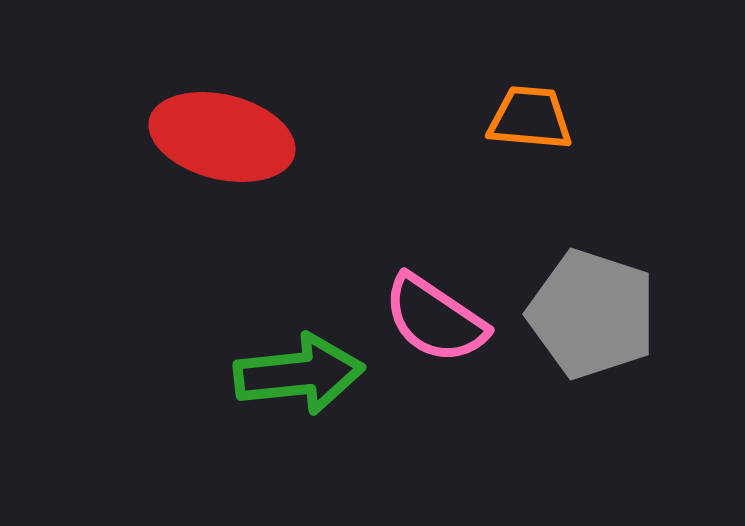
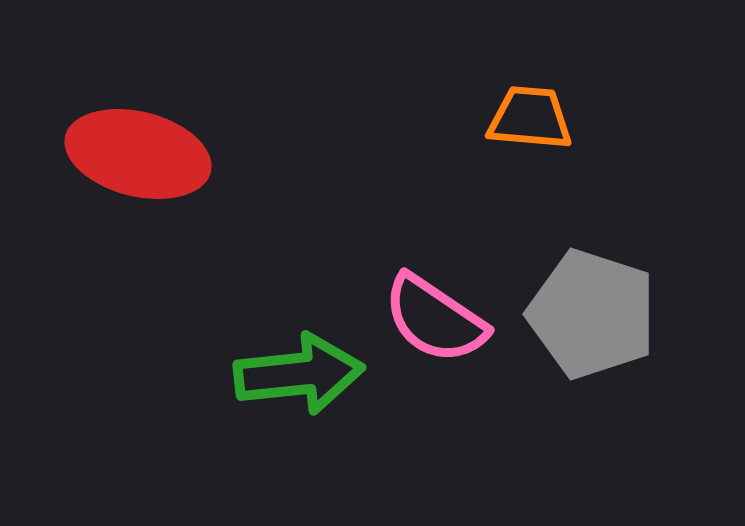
red ellipse: moved 84 px left, 17 px down
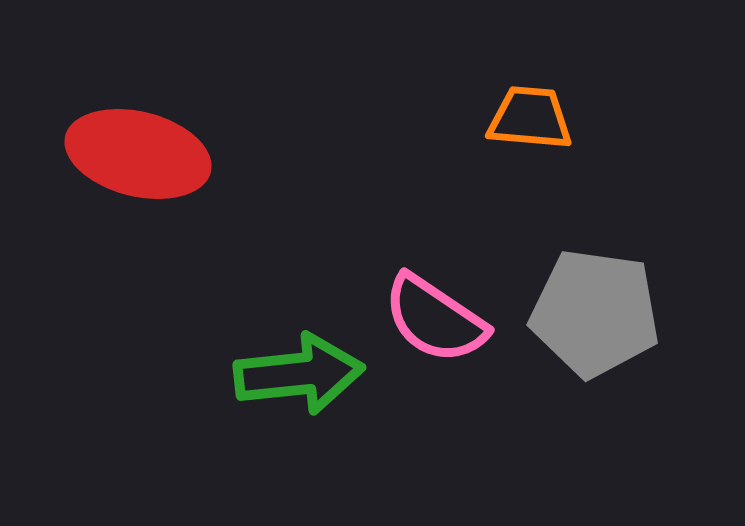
gray pentagon: moved 3 px right, 1 px up; rotated 10 degrees counterclockwise
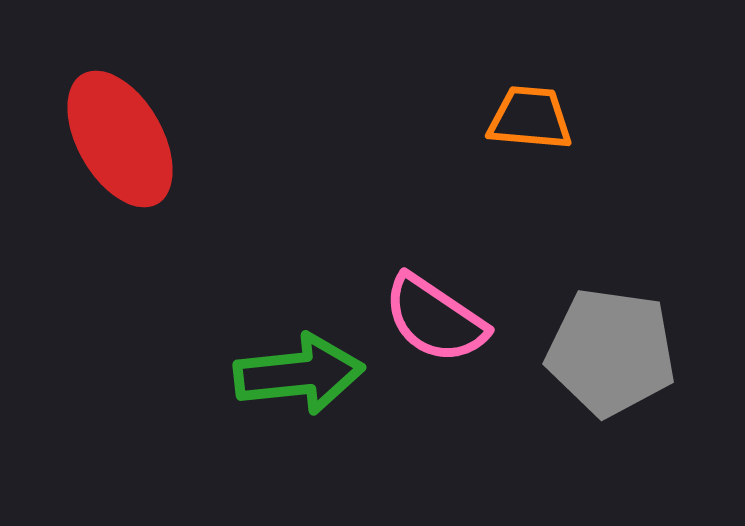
red ellipse: moved 18 px left, 15 px up; rotated 46 degrees clockwise
gray pentagon: moved 16 px right, 39 px down
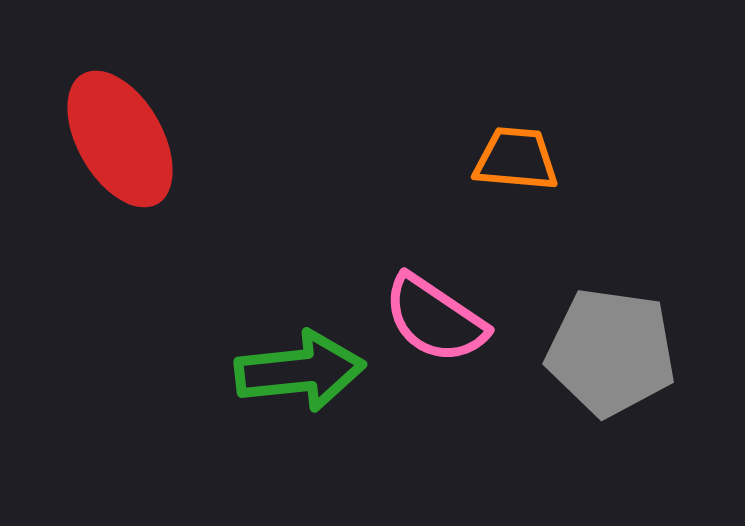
orange trapezoid: moved 14 px left, 41 px down
green arrow: moved 1 px right, 3 px up
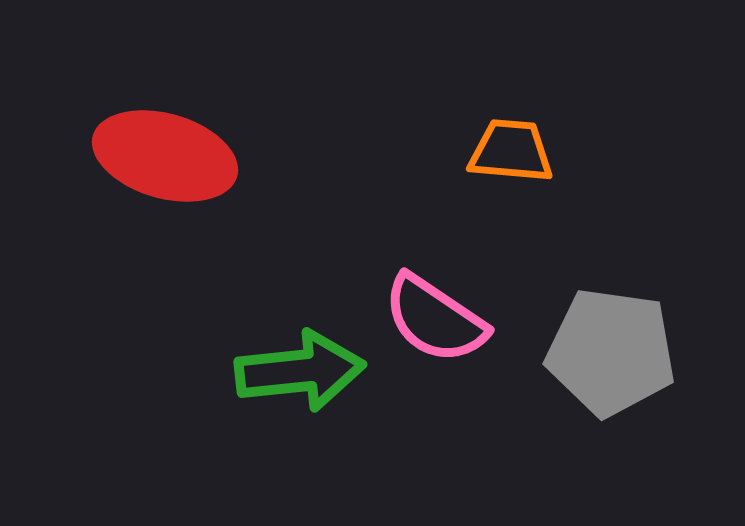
red ellipse: moved 45 px right, 17 px down; rotated 44 degrees counterclockwise
orange trapezoid: moved 5 px left, 8 px up
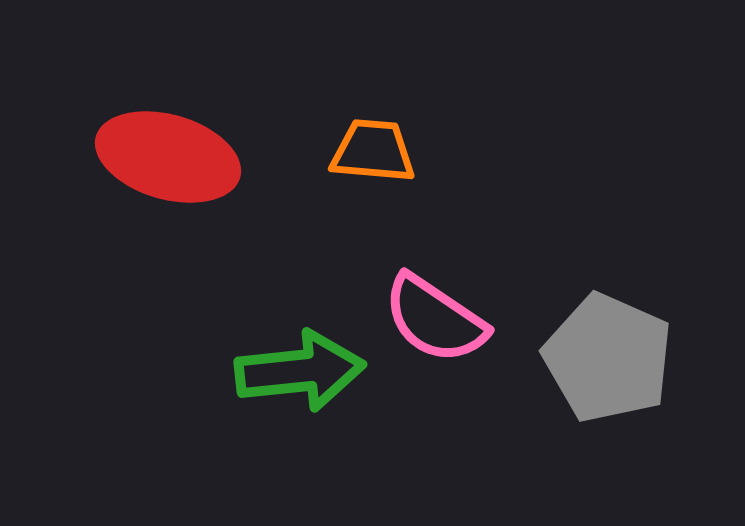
orange trapezoid: moved 138 px left
red ellipse: moved 3 px right, 1 px down
gray pentagon: moved 3 px left, 6 px down; rotated 16 degrees clockwise
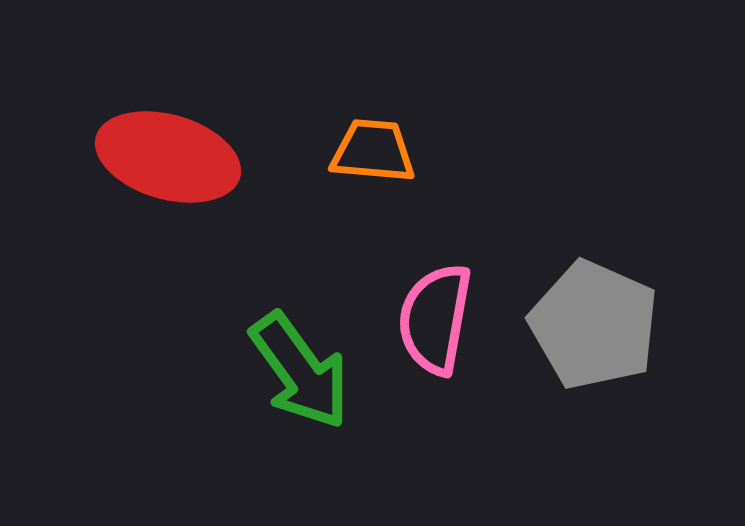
pink semicircle: rotated 66 degrees clockwise
gray pentagon: moved 14 px left, 33 px up
green arrow: rotated 60 degrees clockwise
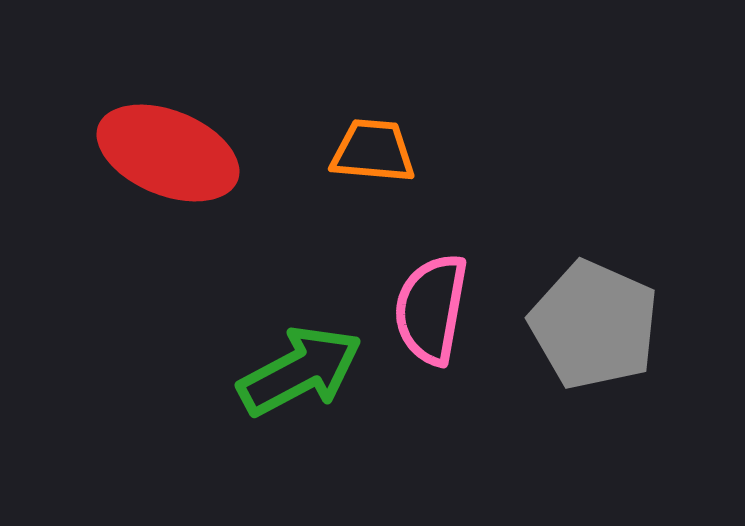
red ellipse: moved 4 px up; rotated 6 degrees clockwise
pink semicircle: moved 4 px left, 10 px up
green arrow: rotated 82 degrees counterclockwise
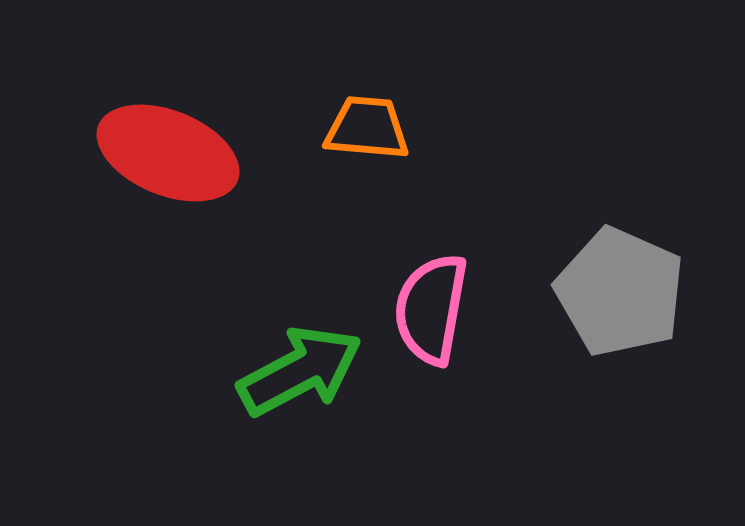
orange trapezoid: moved 6 px left, 23 px up
gray pentagon: moved 26 px right, 33 px up
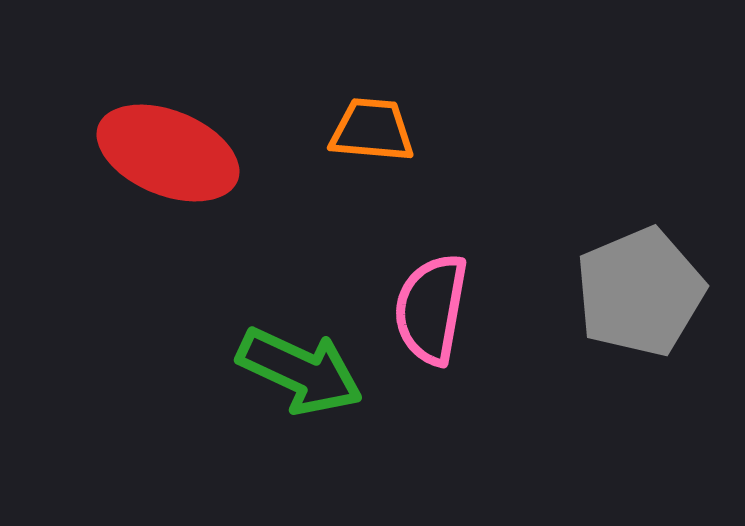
orange trapezoid: moved 5 px right, 2 px down
gray pentagon: moved 20 px right; rotated 25 degrees clockwise
green arrow: rotated 53 degrees clockwise
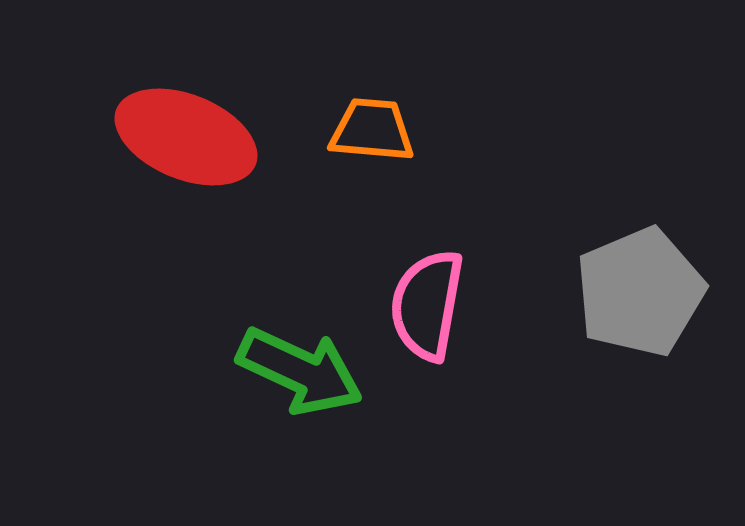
red ellipse: moved 18 px right, 16 px up
pink semicircle: moved 4 px left, 4 px up
